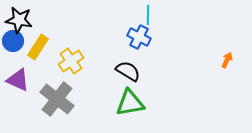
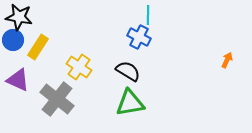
black star: moved 3 px up
blue circle: moved 1 px up
yellow cross: moved 8 px right, 6 px down; rotated 20 degrees counterclockwise
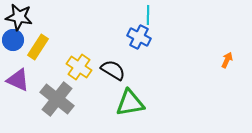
black semicircle: moved 15 px left, 1 px up
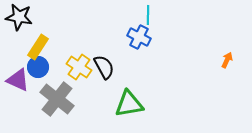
blue circle: moved 25 px right, 27 px down
black semicircle: moved 9 px left, 3 px up; rotated 30 degrees clockwise
green triangle: moved 1 px left, 1 px down
